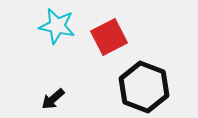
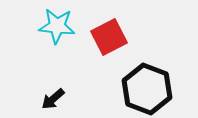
cyan star: rotated 6 degrees counterclockwise
black hexagon: moved 3 px right, 2 px down
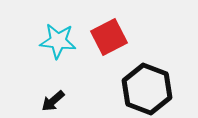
cyan star: moved 1 px right, 15 px down
black arrow: moved 2 px down
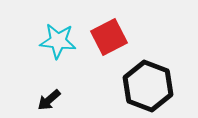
black hexagon: moved 1 px right, 3 px up
black arrow: moved 4 px left, 1 px up
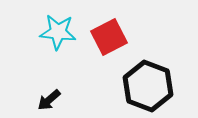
cyan star: moved 9 px up
